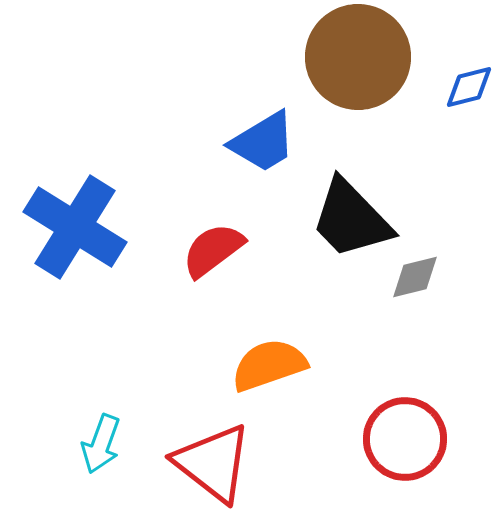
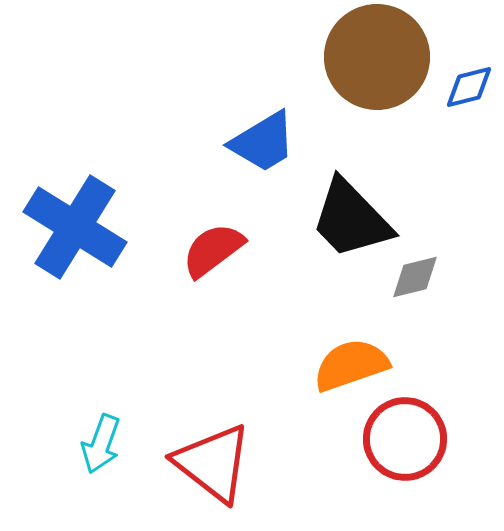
brown circle: moved 19 px right
orange semicircle: moved 82 px right
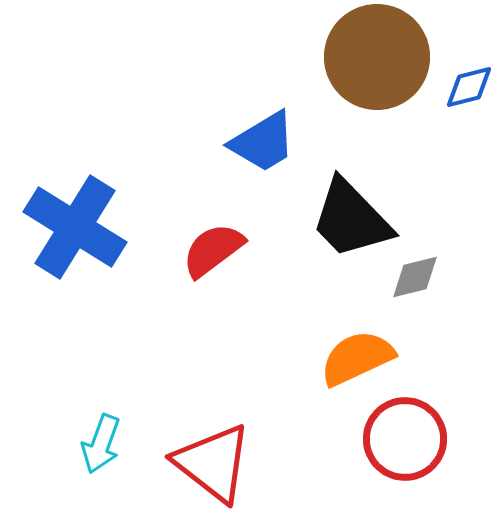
orange semicircle: moved 6 px right, 7 px up; rotated 6 degrees counterclockwise
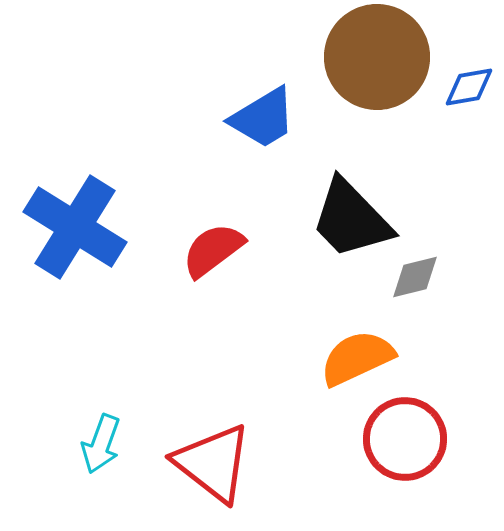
blue diamond: rotated 4 degrees clockwise
blue trapezoid: moved 24 px up
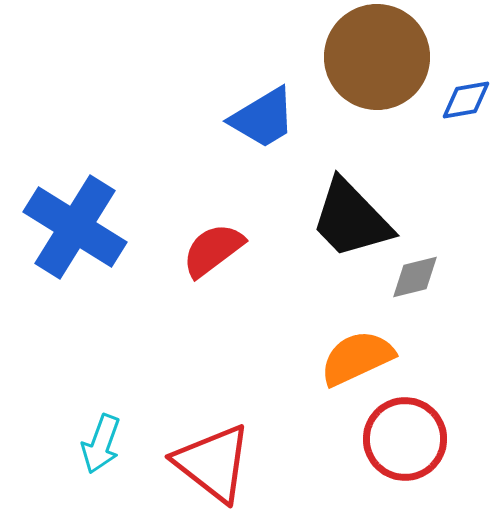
blue diamond: moved 3 px left, 13 px down
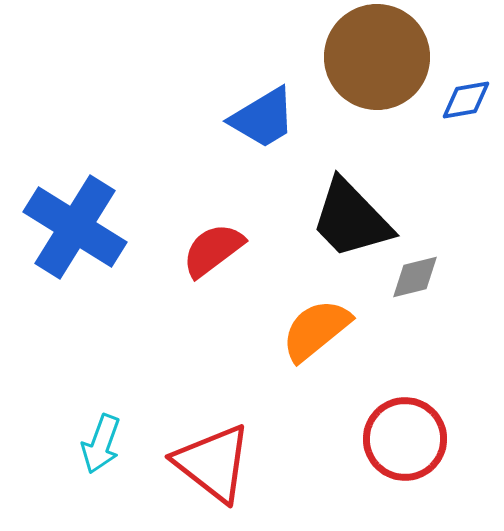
orange semicircle: moved 41 px left, 28 px up; rotated 14 degrees counterclockwise
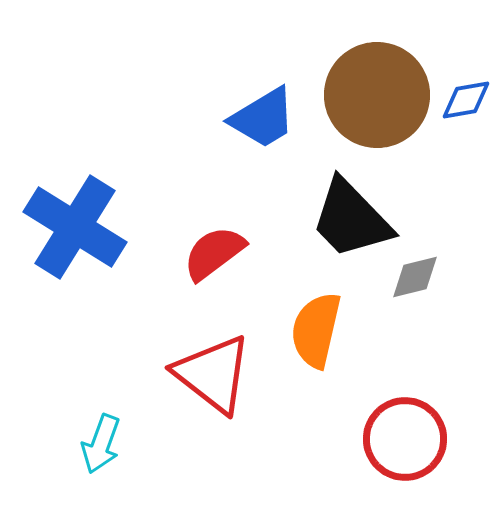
brown circle: moved 38 px down
red semicircle: moved 1 px right, 3 px down
orange semicircle: rotated 38 degrees counterclockwise
red triangle: moved 89 px up
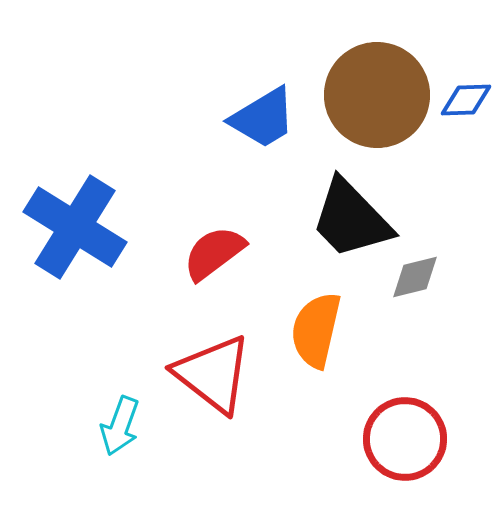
blue diamond: rotated 8 degrees clockwise
cyan arrow: moved 19 px right, 18 px up
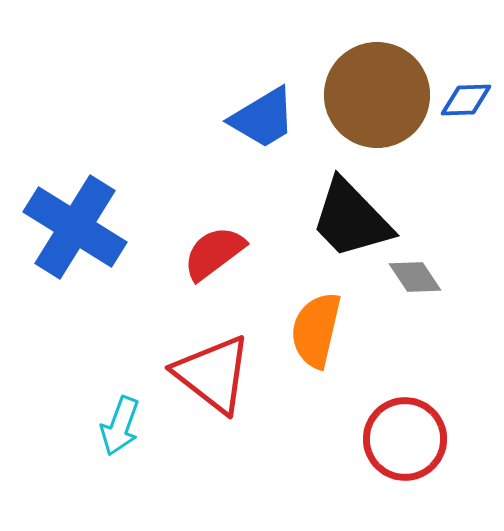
gray diamond: rotated 70 degrees clockwise
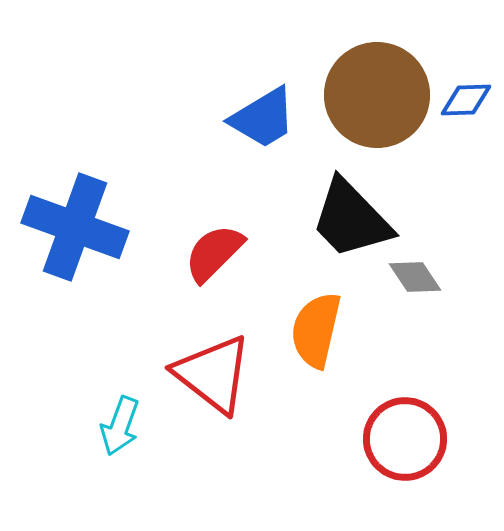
blue cross: rotated 12 degrees counterclockwise
red semicircle: rotated 8 degrees counterclockwise
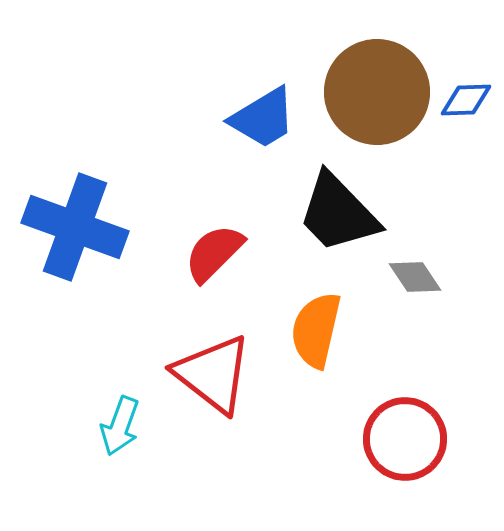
brown circle: moved 3 px up
black trapezoid: moved 13 px left, 6 px up
